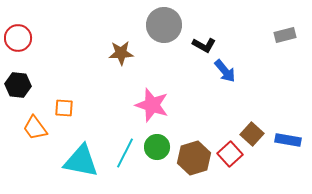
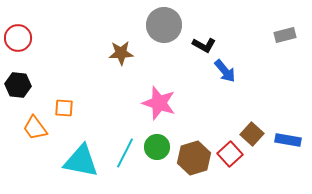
pink star: moved 7 px right, 2 px up
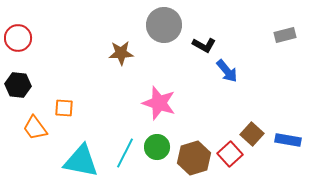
blue arrow: moved 2 px right
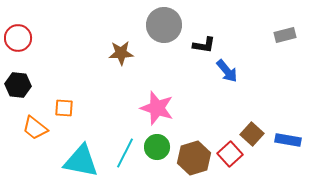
black L-shape: rotated 20 degrees counterclockwise
pink star: moved 2 px left, 5 px down
orange trapezoid: rotated 16 degrees counterclockwise
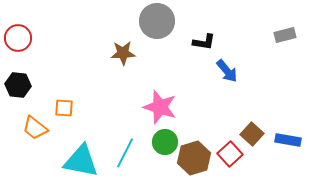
gray circle: moved 7 px left, 4 px up
black L-shape: moved 3 px up
brown star: moved 2 px right
pink star: moved 3 px right, 1 px up
green circle: moved 8 px right, 5 px up
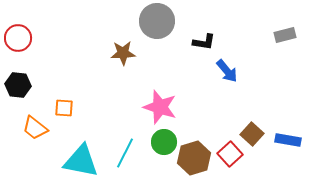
green circle: moved 1 px left
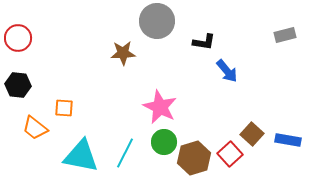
pink star: rotated 8 degrees clockwise
cyan triangle: moved 5 px up
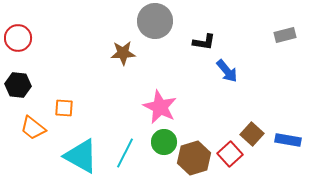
gray circle: moved 2 px left
orange trapezoid: moved 2 px left
cyan triangle: rotated 18 degrees clockwise
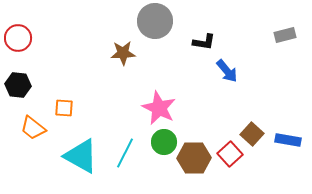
pink star: moved 1 px left, 1 px down
brown hexagon: rotated 16 degrees clockwise
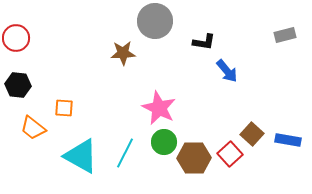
red circle: moved 2 px left
